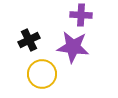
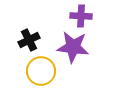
purple cross: moved 1 px down
yellow circle: moved 1 px left, 3 px up
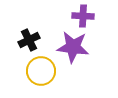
purple cross: moved 2 px right
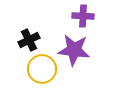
purple star: moved 1 px right, 3 px down
yellow circle: moved 1 px right, 2 px up
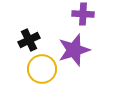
purple cross: moved 2 px up
purple star: rotated 24 degrees counterclockwise
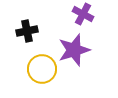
purple cross: rotated 25 degrees clockwise
black cross: moved 2 px left, 9 px up; rotated 15 degrees clockwise
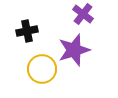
purple cross: rotated 10 degrees clockwise
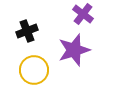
black cross: rotated 10 degrees counterclockwise
yellow circle: moved 8 px left, 1 px down
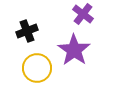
purple star: rotated 20 degrees counterclockwise
yellow circle: moved 3 px right, 2 px up
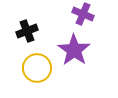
purple cross: rotated 15 degrees counterclockwise
